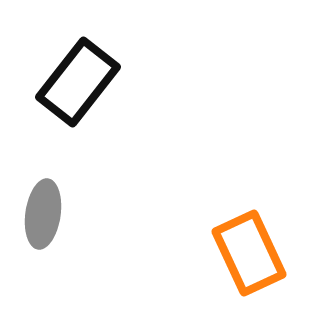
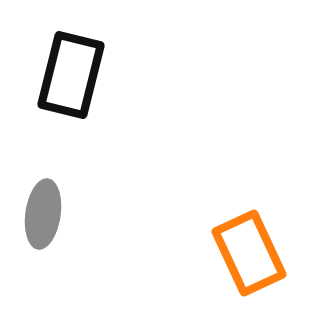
black rectangle: moved 7 px left, 7 px up; rotated 24 degrees counterclockwise
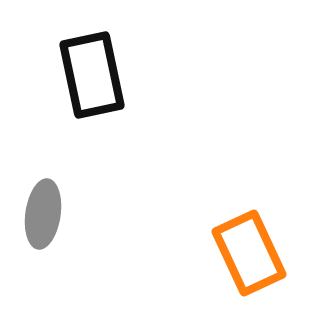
black rectangle: moved 21 px right; rotated 26 degrees counterclockwise
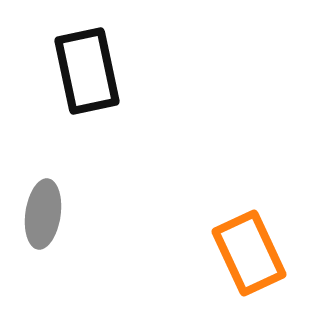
black rectangle: moved 5 px left, 4 px up
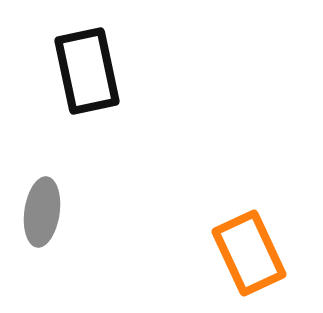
gray ellipse: moved 1 px left, 2 px up
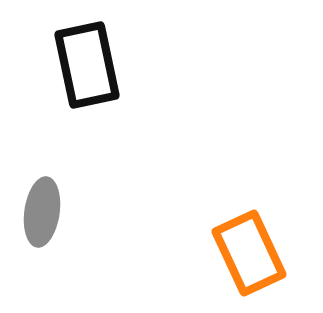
black rectangle: moved 6 px up
